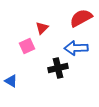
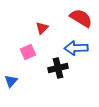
red semicircle: rotated 60 degrees clockwise
pink square: moved 1 px right, 6 px down
blue triangle: rotated 40 degrees clockwise
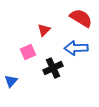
red triangle: moved 2 px right, 2 px down
black cross: moved 5 px left; rotated 12 degrees counterclockwise
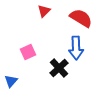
red triangle: moved 19 px up
blue arrow: rotated 90 degrees counterclockwise
black cross: moved 6 px right; rotated 18 degrees counterclockwise
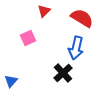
red semicircle: moved 1 px right
blue arrow: rotated 15 degrees clockwise
pink square: moved 14 px up
black cross: moved 4 px right, 5 px down
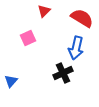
black cross: rotated 18 degrees clockwise
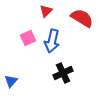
red triangle: moved 2 px right
blue arrow: moved 24 px left, 7 px up
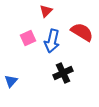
red semicircle: moved 14 px down
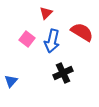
red triangle: moved 2 px down
pink square: moved 1 px left, 1 px down; rotated 28 degrees counterclockwise
